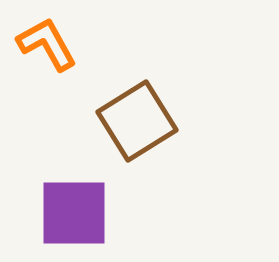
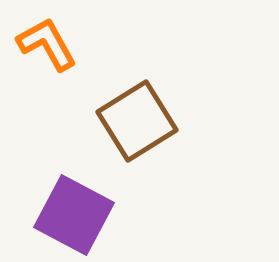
purple square: moved 2 px down; rotated 28 degrees clockwise
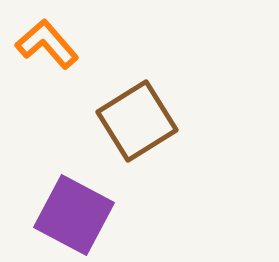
orange L-shape: rotated 12 degrees counterclockwise
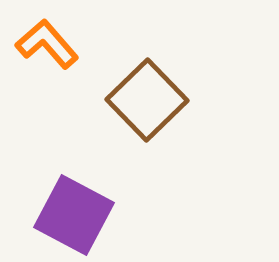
brown square: moved 10 px right, 21 px up; rotated 12 degrees counterclockwise
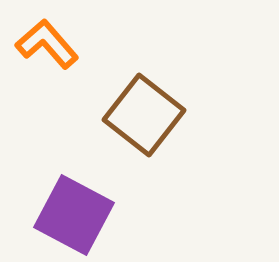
brown square: moved 3 px left, 15 px down; rotated 8 degrees counterclockwise
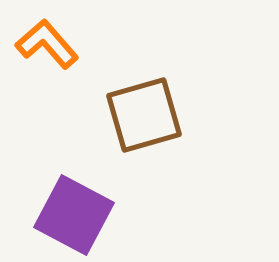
brown square: rotated 36 degrees clockwise
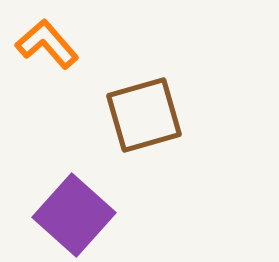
purple square: rotated 14 degrees clockwise
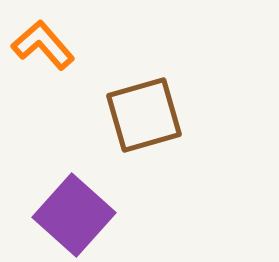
orange L-shape: moved 4 px left, 1 px down
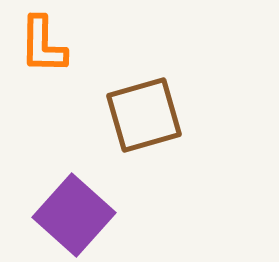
orange L-shape: rotated 138 degrees counterclockwise
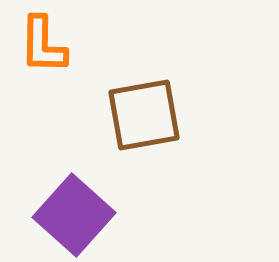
brown square: rotated 6 degrees clockwise
